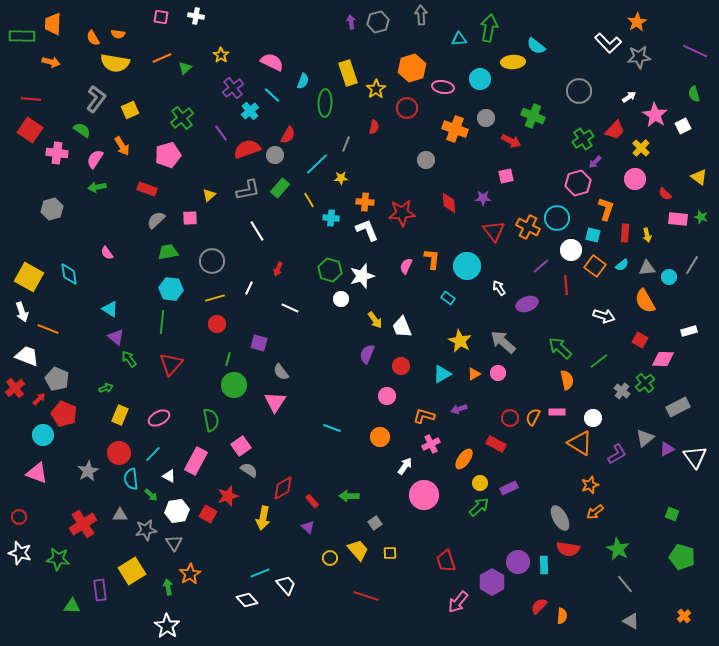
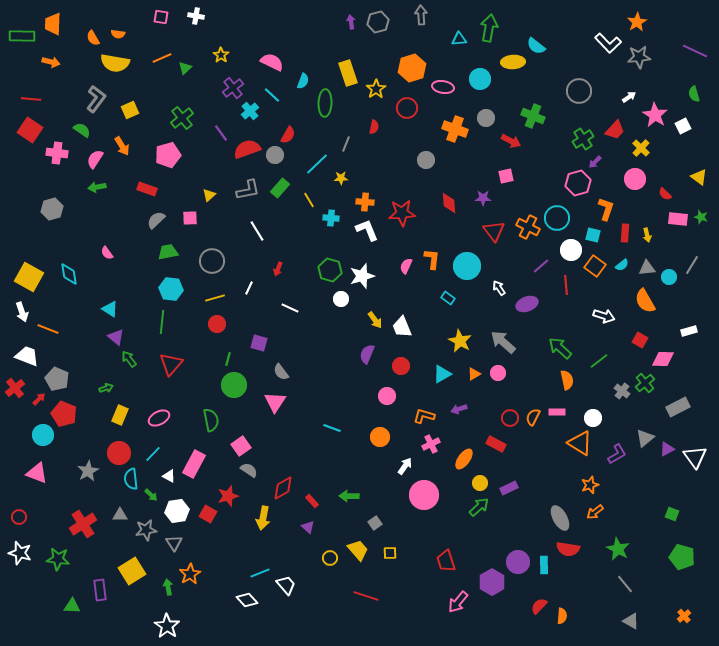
pink rectangle at (196, 461): moved 2 px left, 3 px down
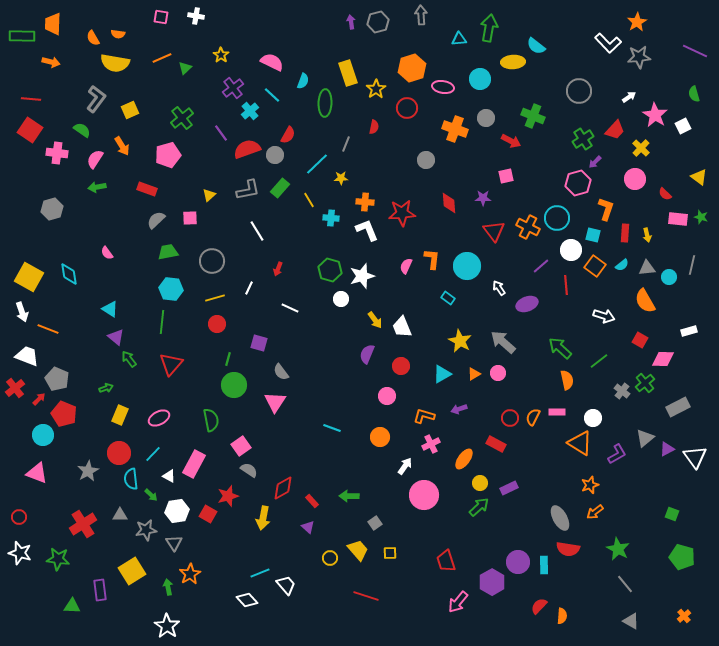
gray line at (692, 265): rotated 18 degrees counterclockwise
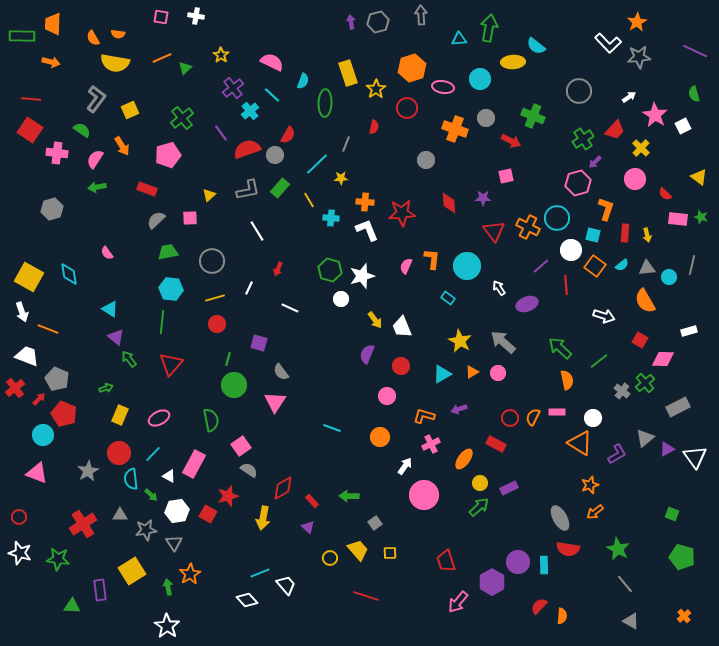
orange triangle at (474, 374): moved 2 px left, 2 px up
